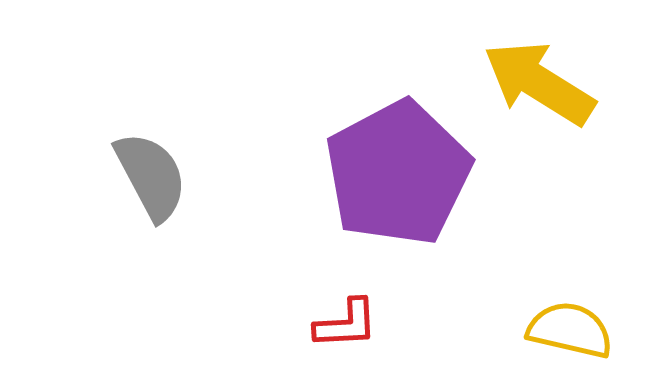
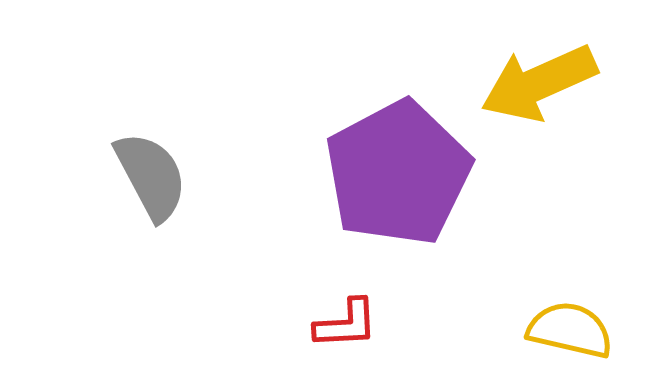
yellow arrow: rotated 56 degrees counterclockwise
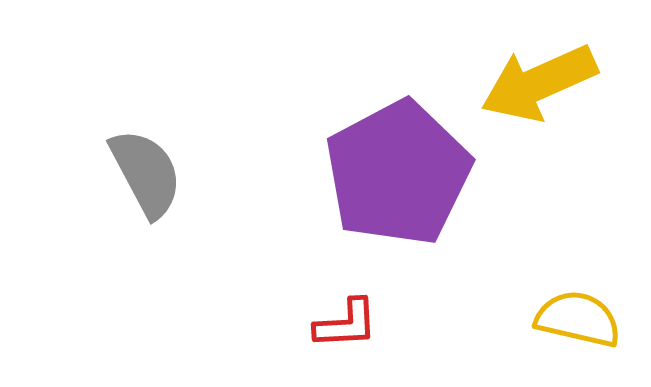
gray semicircle: moved 5 px left, 3 px up
yellow semicircle: moved 8 px right, 11 px up
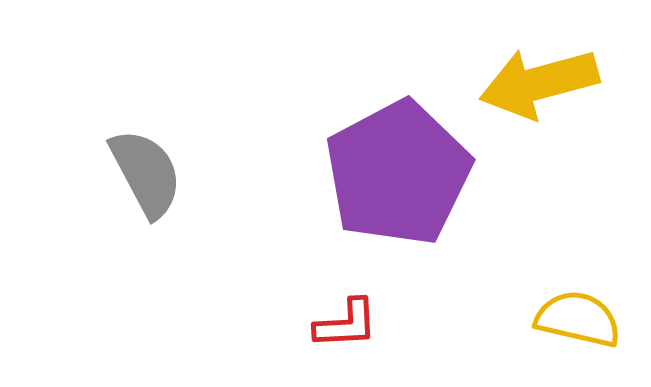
yellow arrow: rotated 9 degrees clockwise
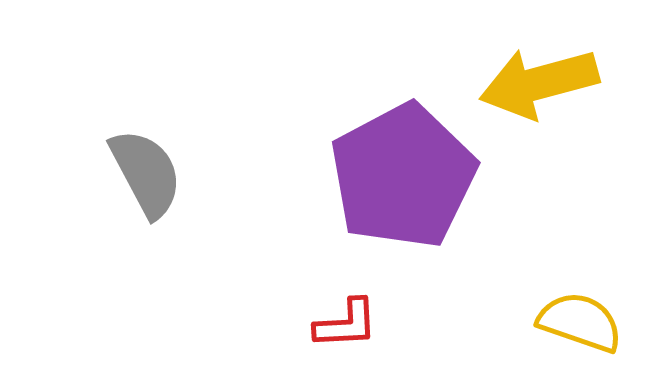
purple pentagon: moved 5 px right, 3 px down
yellow semicircle: moved 2 px right, 3 px down; rotated 6 degrees clockwise
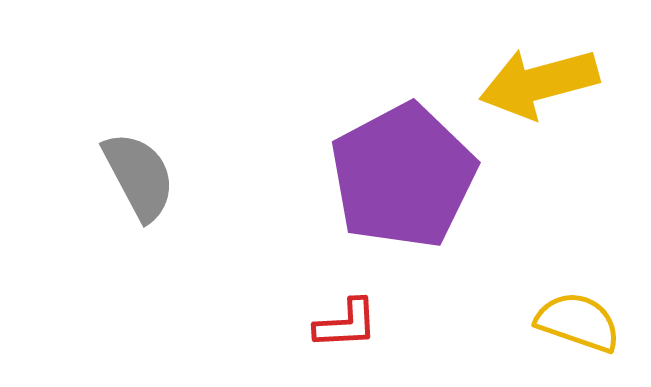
gray semicircle: moved 7 px left, 3 px down
yellow semicircle: moved 2 px left
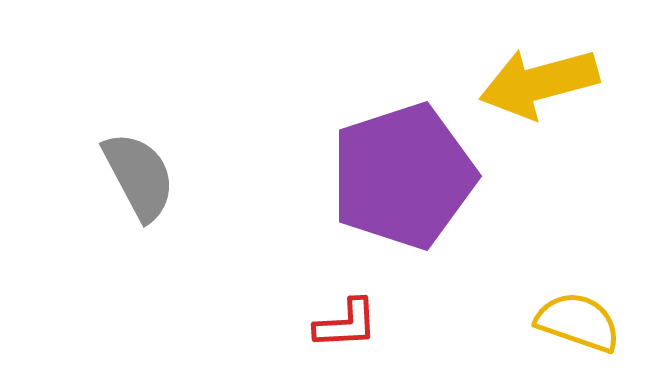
purple pentagon: rotated 10 degrees clockwise
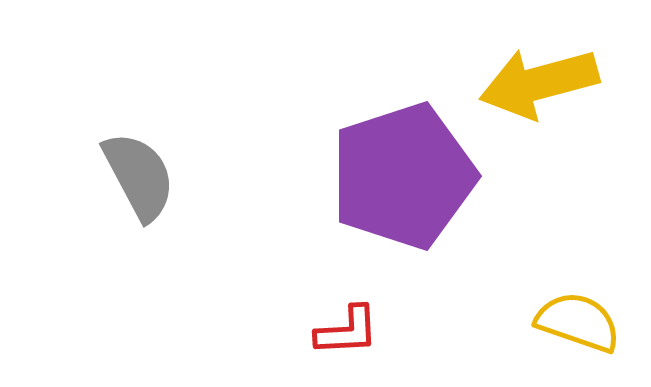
red L-shape: moved 1 px right, 7 px down
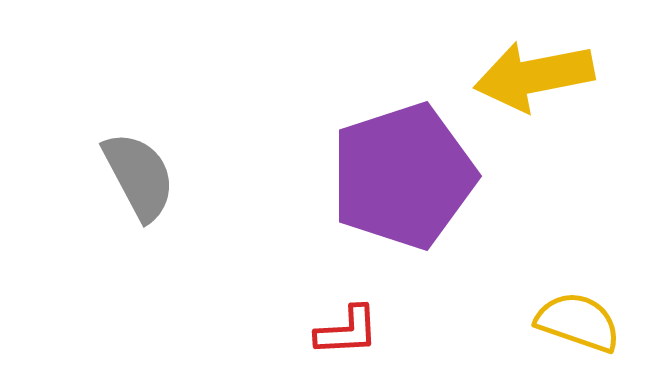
yellow arrow: moved 5 px left, 7 px up; rotated 4 degrees clockwise
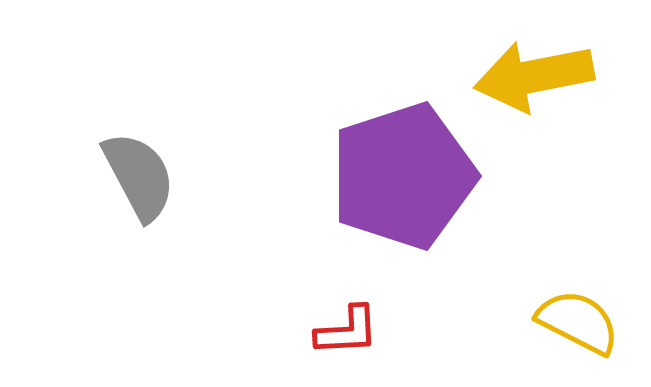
yellow semicircle: rotated 8 degrees clockwise
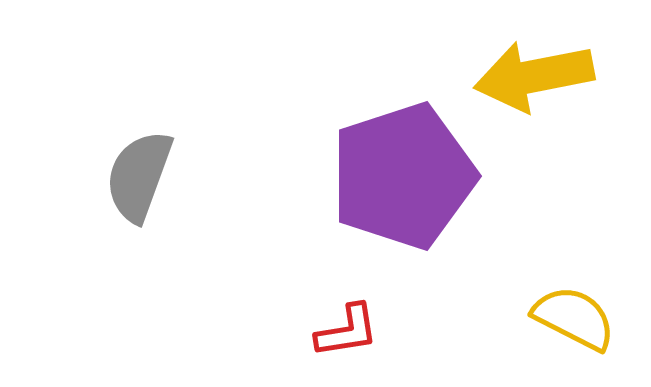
gray semicircle: rotated 132 degrees counterclockwise
yellow semicircle: moved 4 px left, 4 px up
red L-shape: rotated 6 degrees counterclockwise
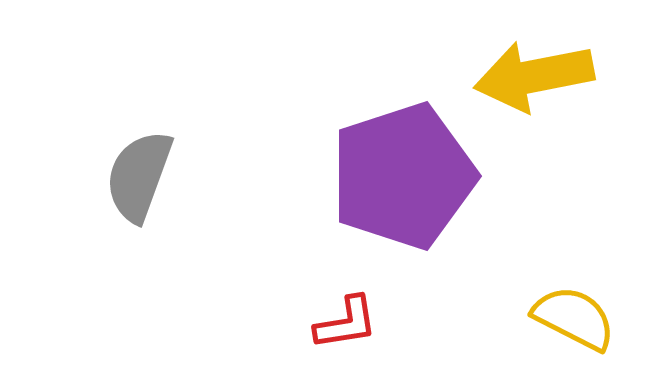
red L-shape: moved 1 px left, 8 px up
